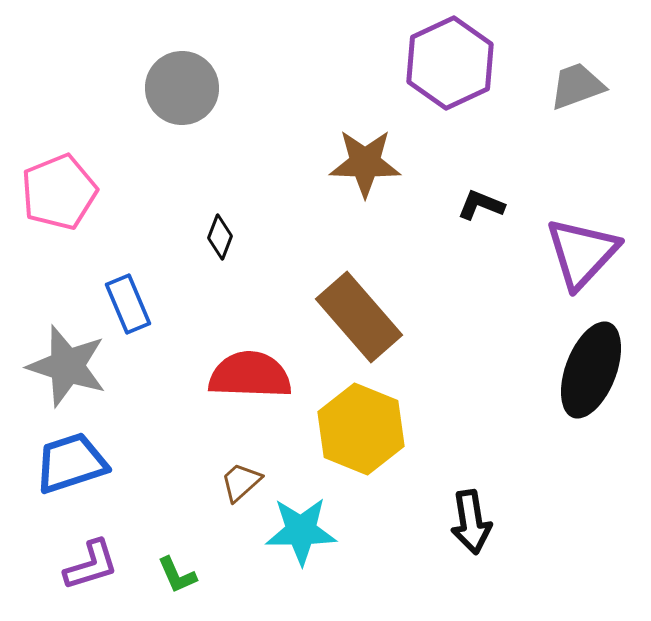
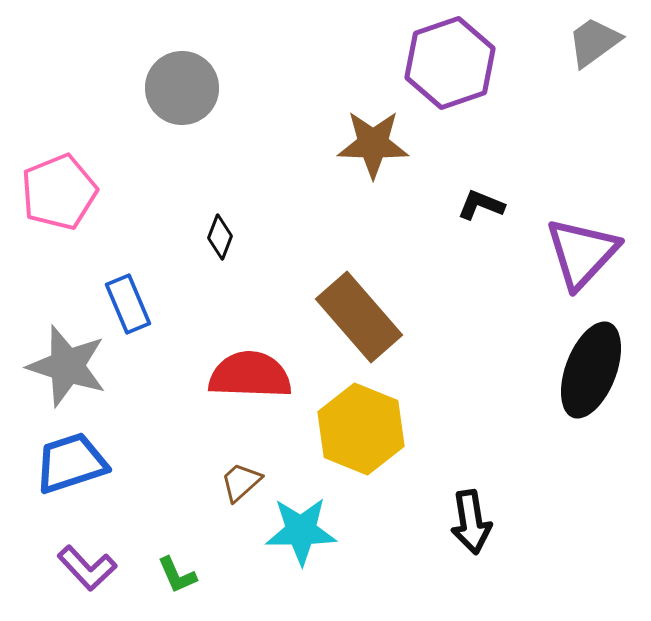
purple hexagon: rotated 6 degrees clockwise
gray trapezoid: moved 17 px right, 44 px up; rotated 16 degrees counterclockwise
brown star: moved 8 px right, 19 px up
purple L-shape: moved 4 px left, 3 px down; rotated 64 degrees clockwise
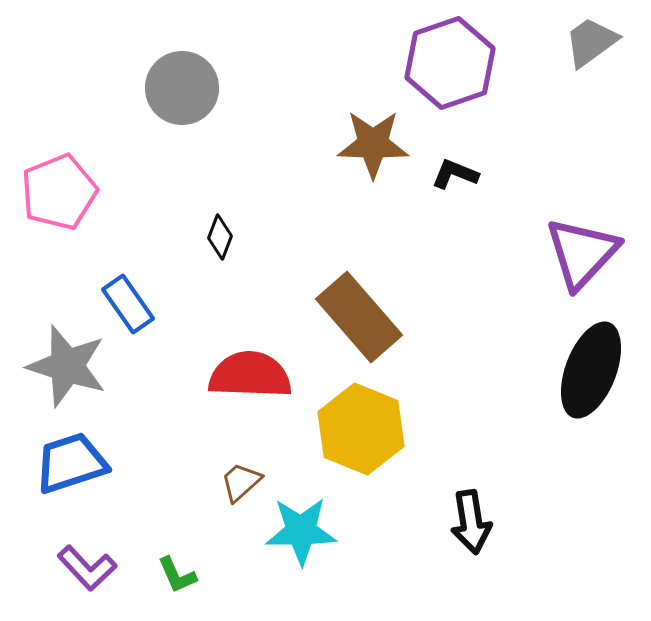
gray trapezoid: moved 3 px left
black L-shape: moved 26 px left, 31 px up
blue rectangle: rotated 12 degrees counterclockwise
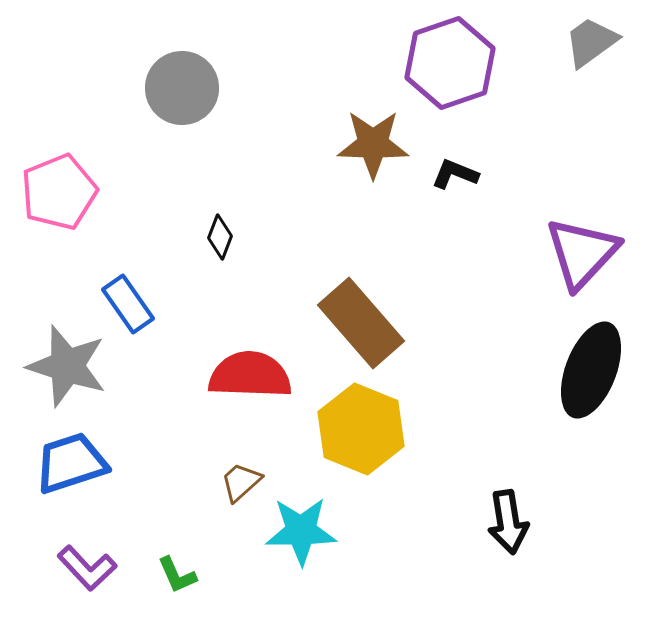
brown rectangle: moved 2 px right, 6 px down
black arrow: moved 37 px right
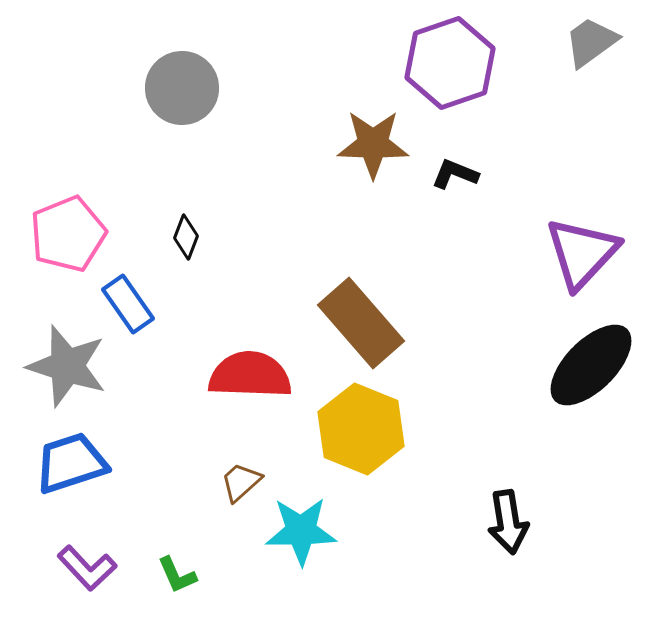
pink pentagon: moved 9 px right, 42 px down
black diamond: moved 34 px left
black ellipse: moved 5 px up; rotated 24 degrees clockwise
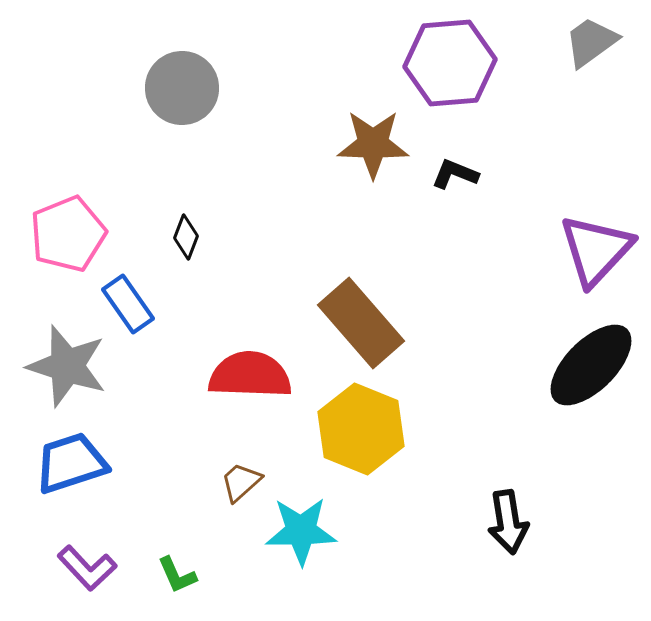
purple hexagon: rotated 14 degrees clockwise
purple triangle: moved 14 px right, 3 px up
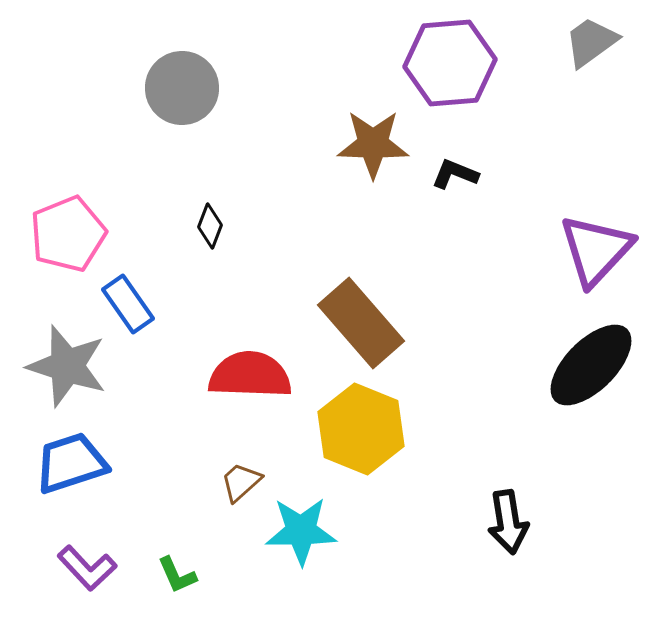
black diamond: moved 24 px right, 11 px up
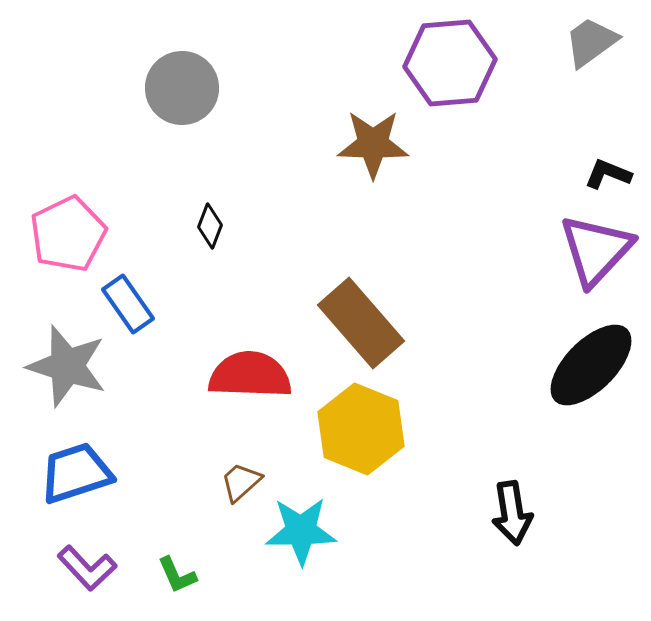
black L-shape: moved 153 px right
pink pentagon: rotated 4 degrees counterclockwise
blue trapezoid: moved 5 px right, 10 px down
black arrow: moved 4 px right, 9 px up
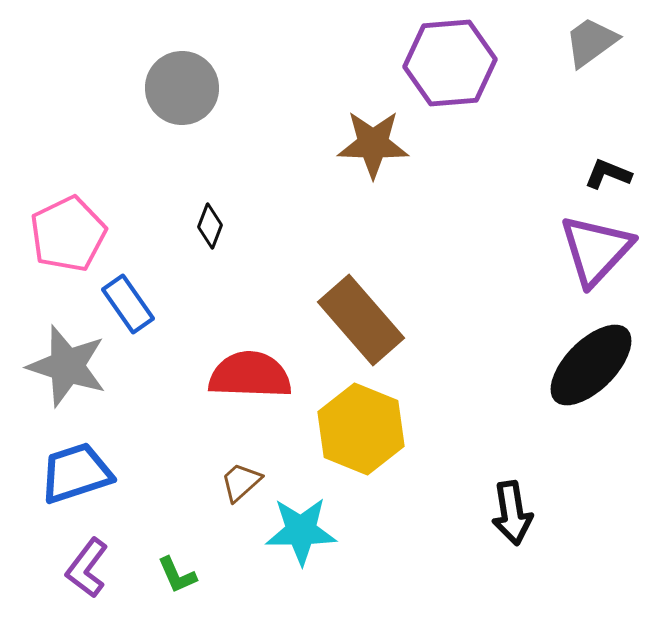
brown rectangle: moved 3 px up
purple L-shape: rotated 80 degrees clockwise
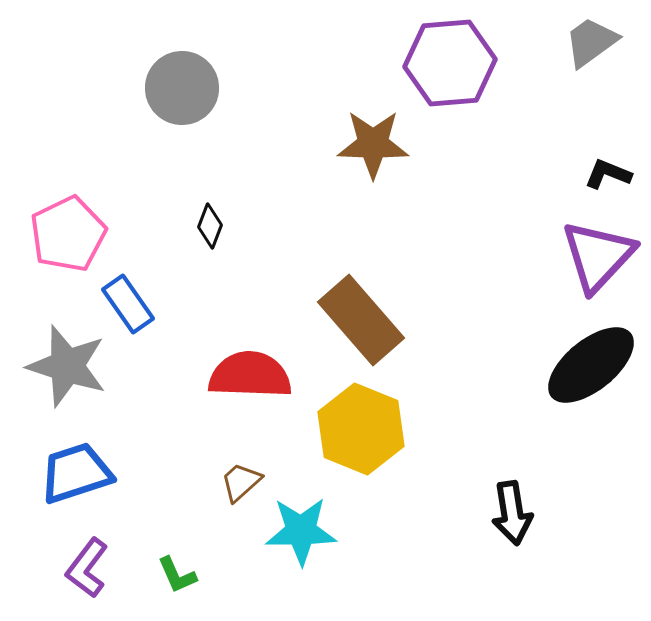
purple triangle: moved 2 px right, 6 px down
black ellipse: rotated 6 degrees clockwise
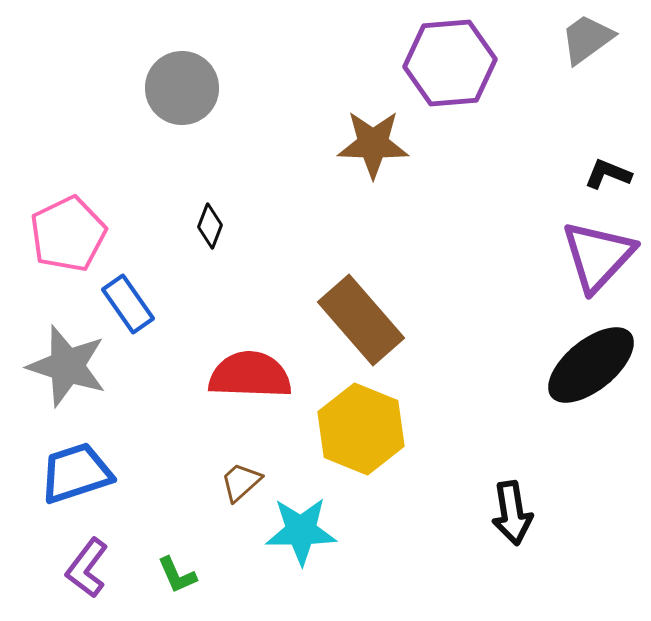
gray trapezoid: moved 4 px left, 3 px up
